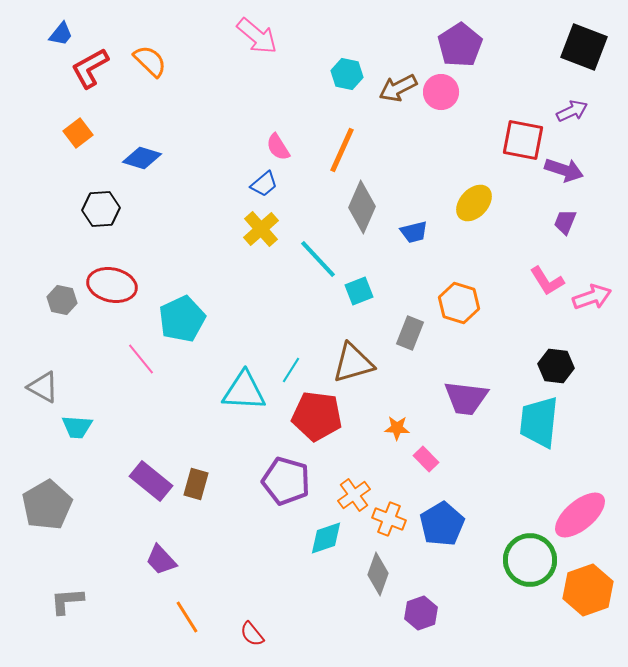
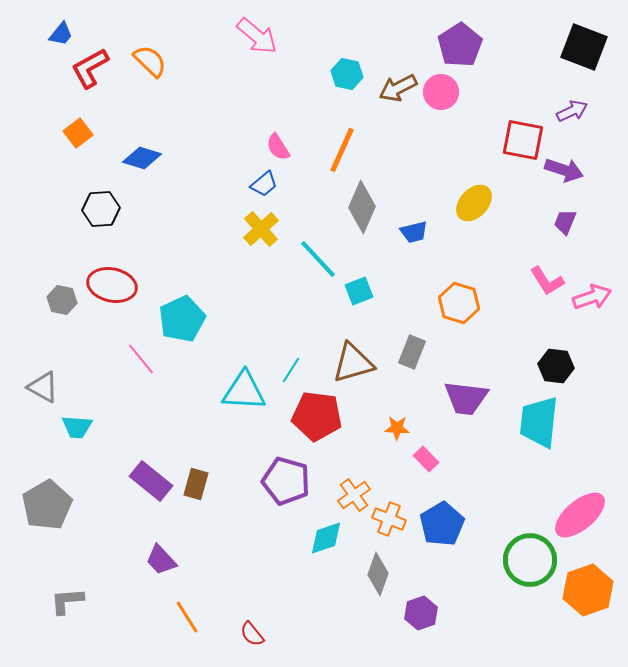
gray rectangle at (410, 333): moved 2 px right, 19 px down
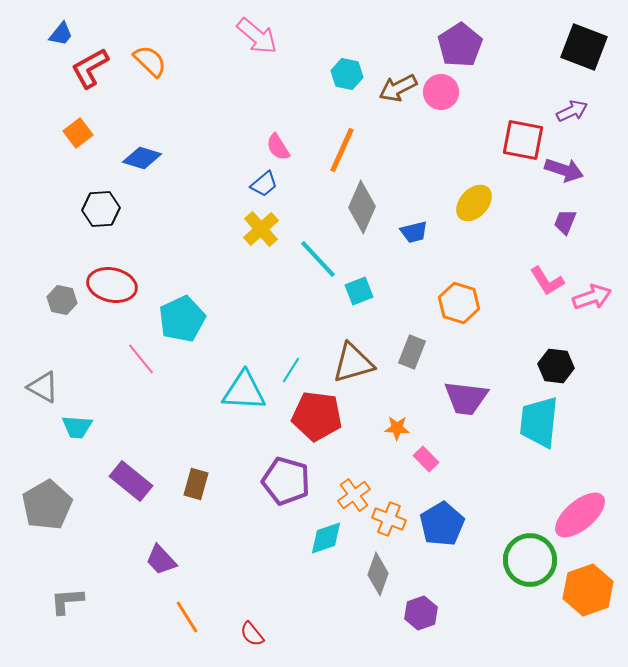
purple rectangle at (151, 481): moved 20 px left
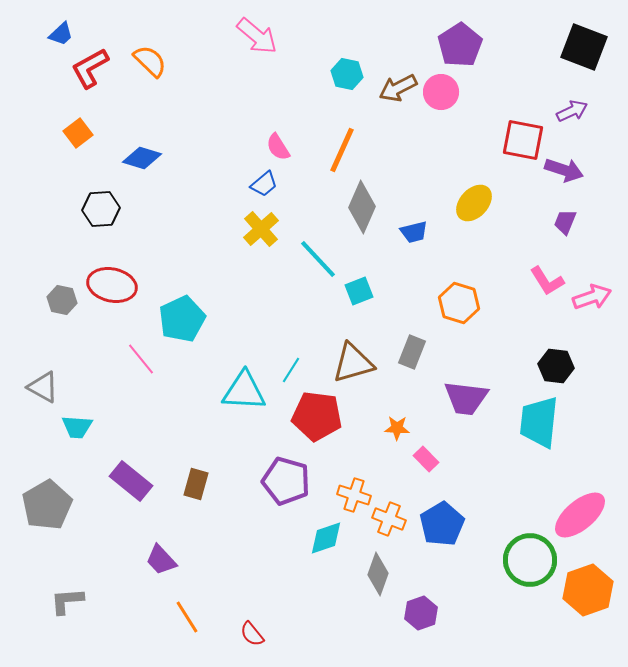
blue trapezoid at (61, 34): rotated 8 degrees clockwise
orange cross at (354, 495): rotated 36 degrees counterclockwise
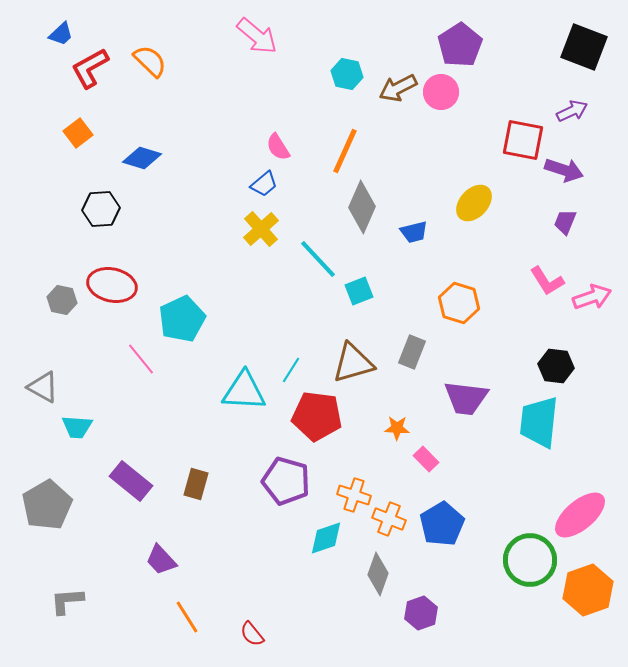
orange line at (342, 150): moved 3 px right, 1 px down
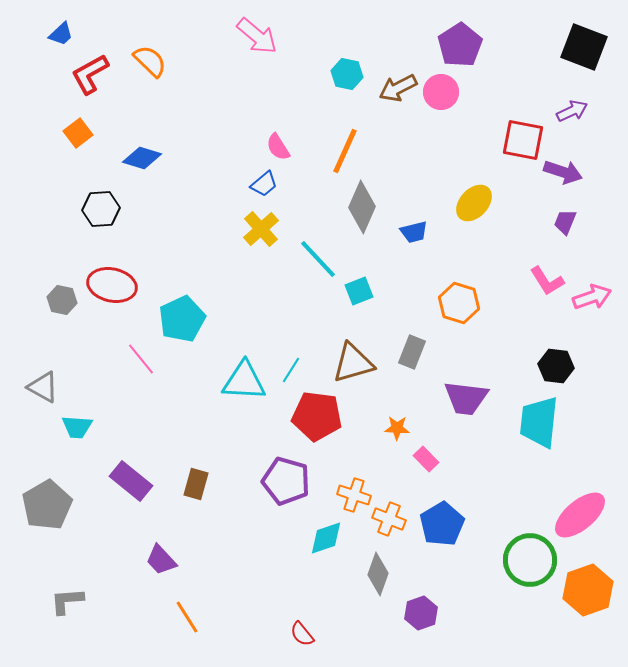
red L-shape at (90, 68): moved 6 px down
purple arrow at (564, 170): moved 1 px left, 2 px down
cyan triangle at (244, 391): moved 10 px up
red semicircle at (252, 634): moved 50 px right
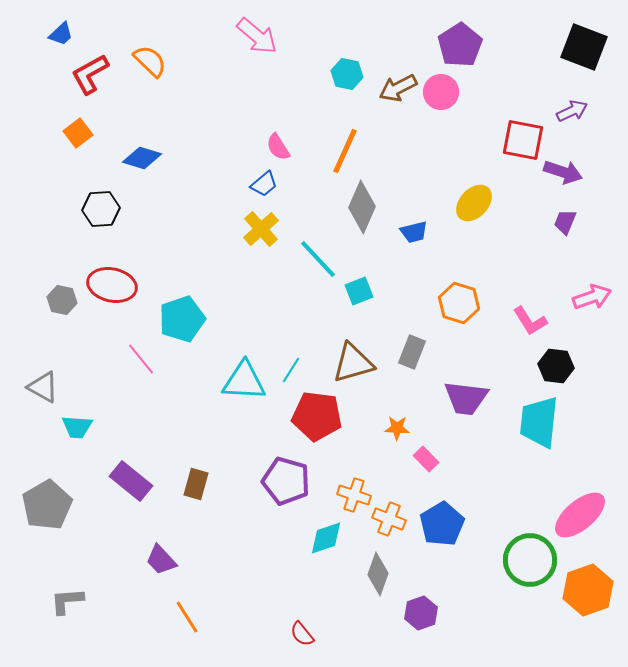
pink L-shape at (547, 281): moved 17 px left, 40 px down
cyan pentagon at (182, 319): rotated 6 degrees clockwise
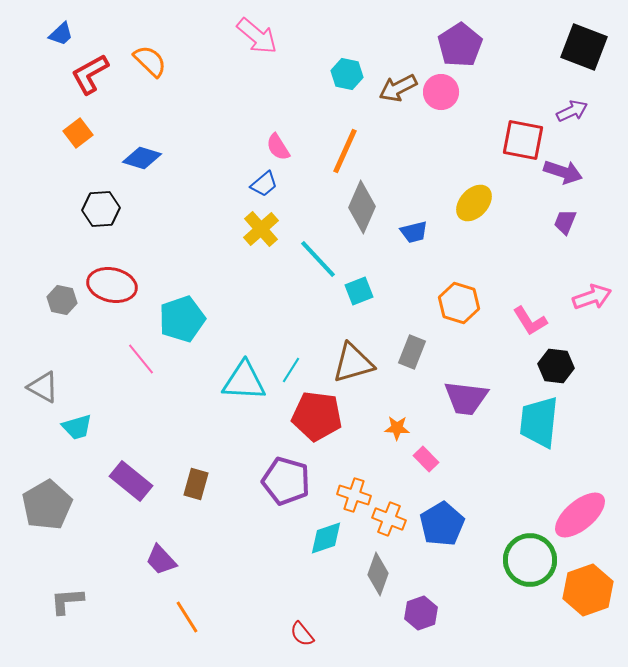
cyan trapezoid at (77, 427): rotated 20 degrees counterclockwise
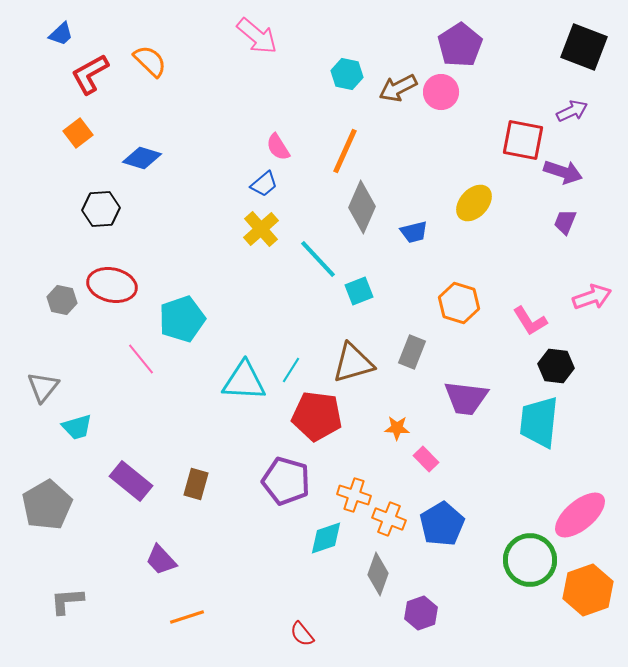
gray triangle at (43, 387): rotated 40 degrees clockwise
orange line at (187, 617): rotated 76 degrees counterclockwise
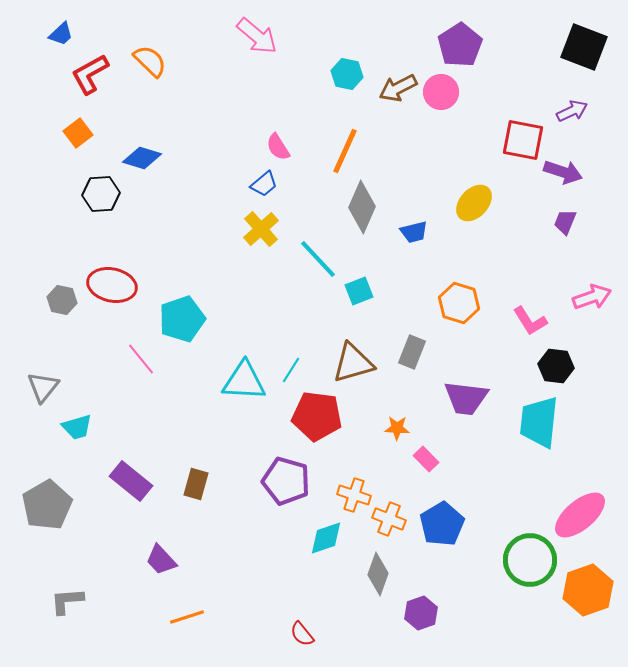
black hexagon at (101, 209): moved 15 px up
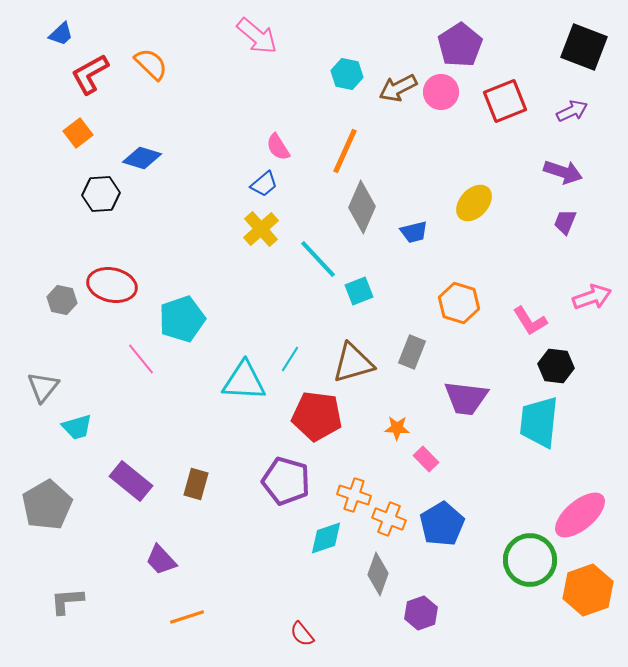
orange semicircle at (150, 61): moved 1 px right, 3 px down
red square at (523, 140): moved 18 px left, 39 px up; rotated 33 degrees counterclockwise
cyan line at (291, 370): moved 1 px left, 11 px up
